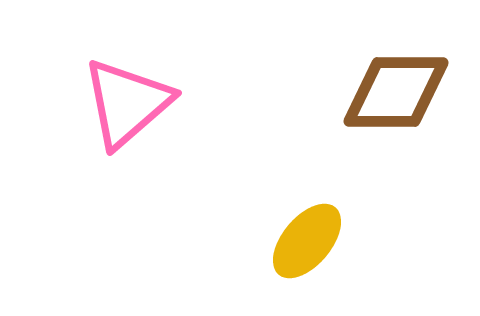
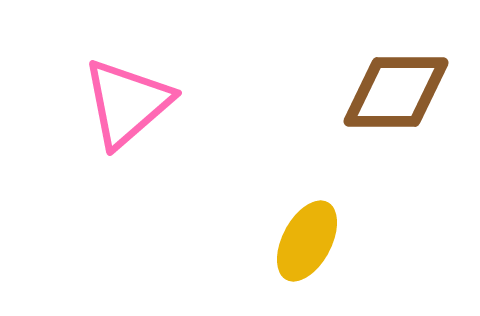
yellow ellipse: rotated 12 degrees counterclockwise
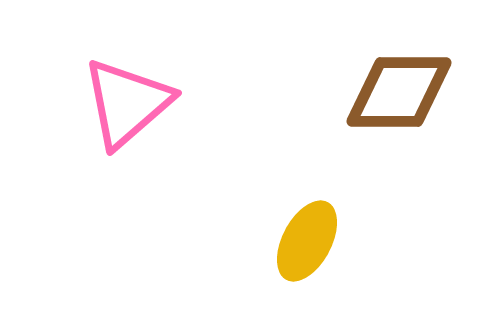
brown diamond: moved 3 px right
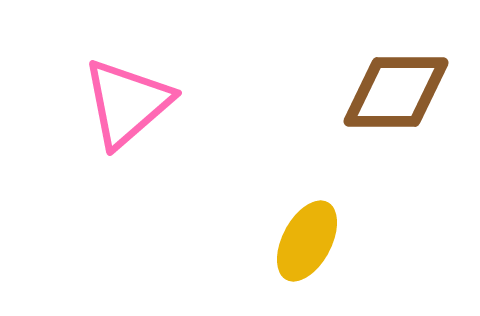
brown diamond: moved 3 px left
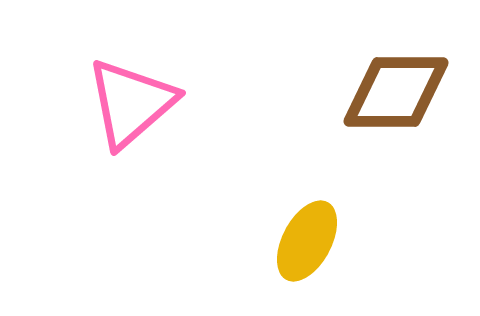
pink triangle: moved 4 px right
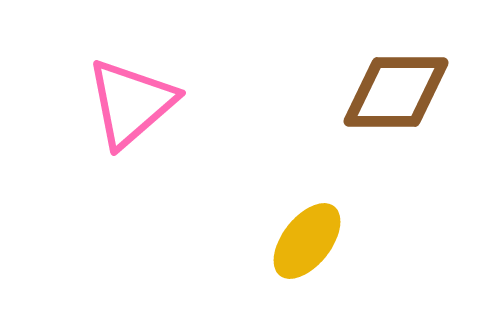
yellow ellipse: rotated 10 degrees clockwise
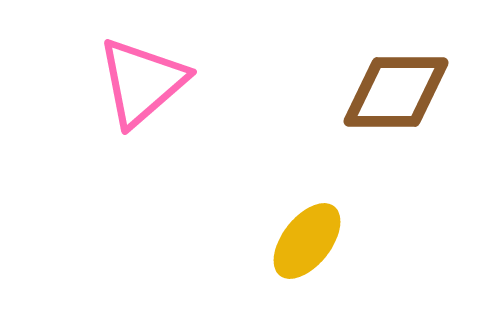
pink triangle: moved 11 px right, 21 px up
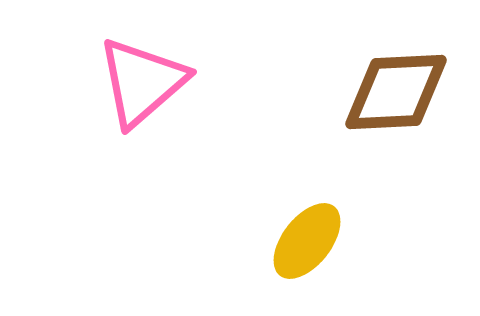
brown diamond: rotated 3 degrees counterclockwise
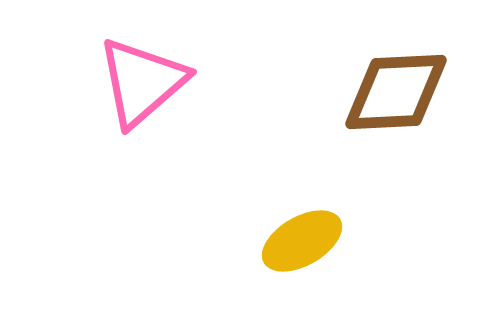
yellow ellipse: moved 5 px left; rotated 22 degrees clockwise
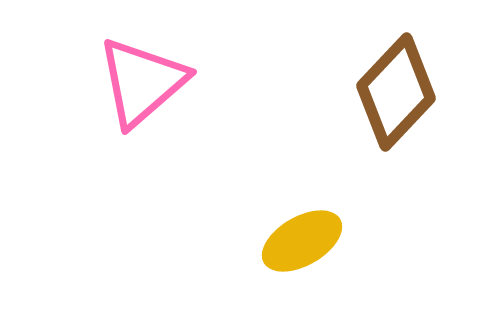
brown diamond: rotated 44 degrees counterclockwise
